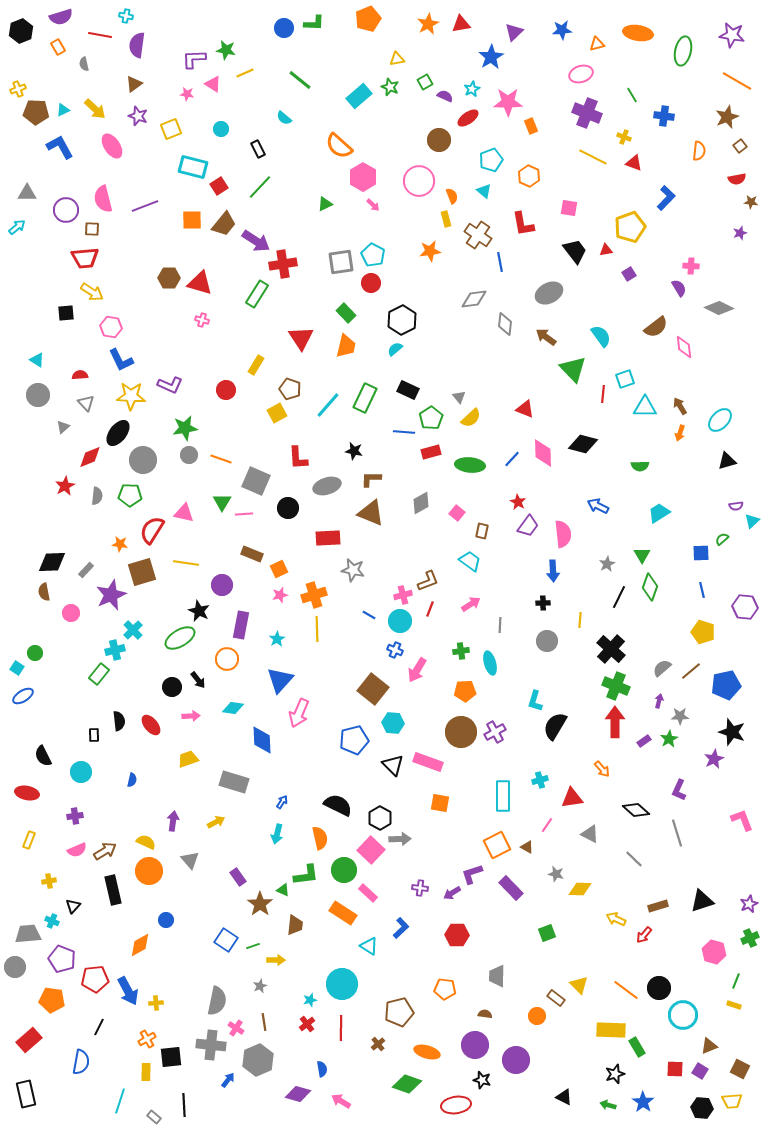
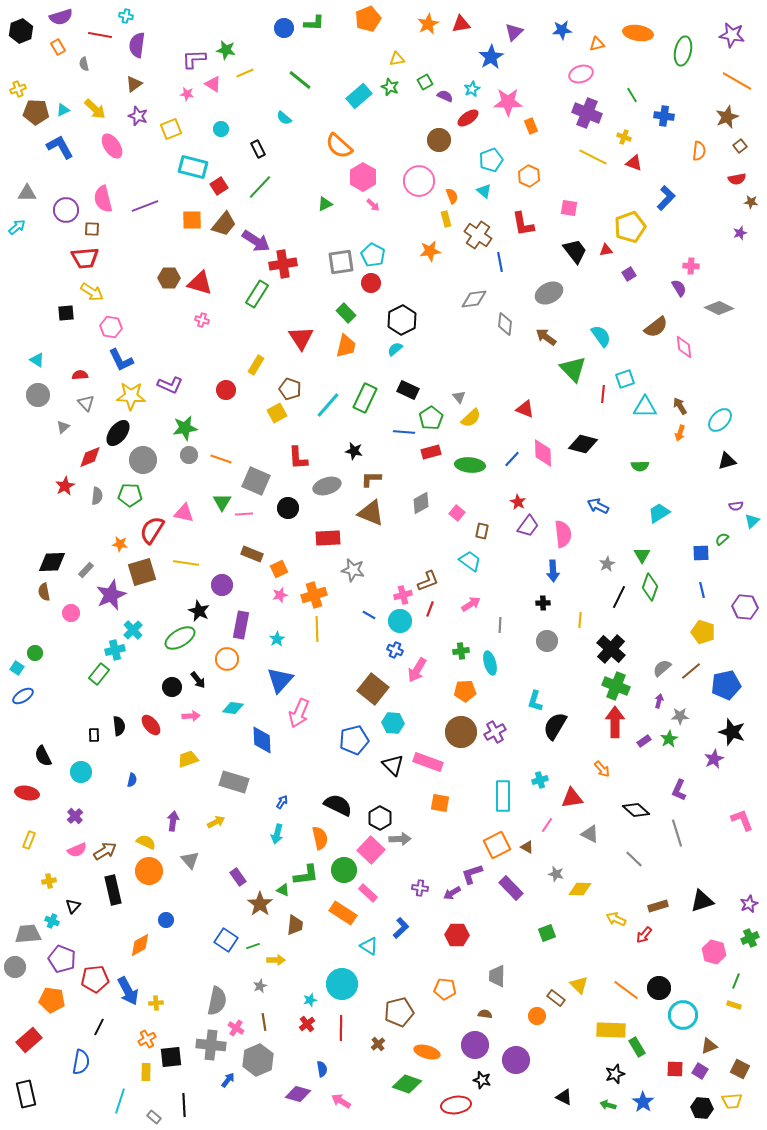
black semicircle at (119, 721): moved 5 px down
purple cross at (75, 816): rotated 35 degrees counterclockwise
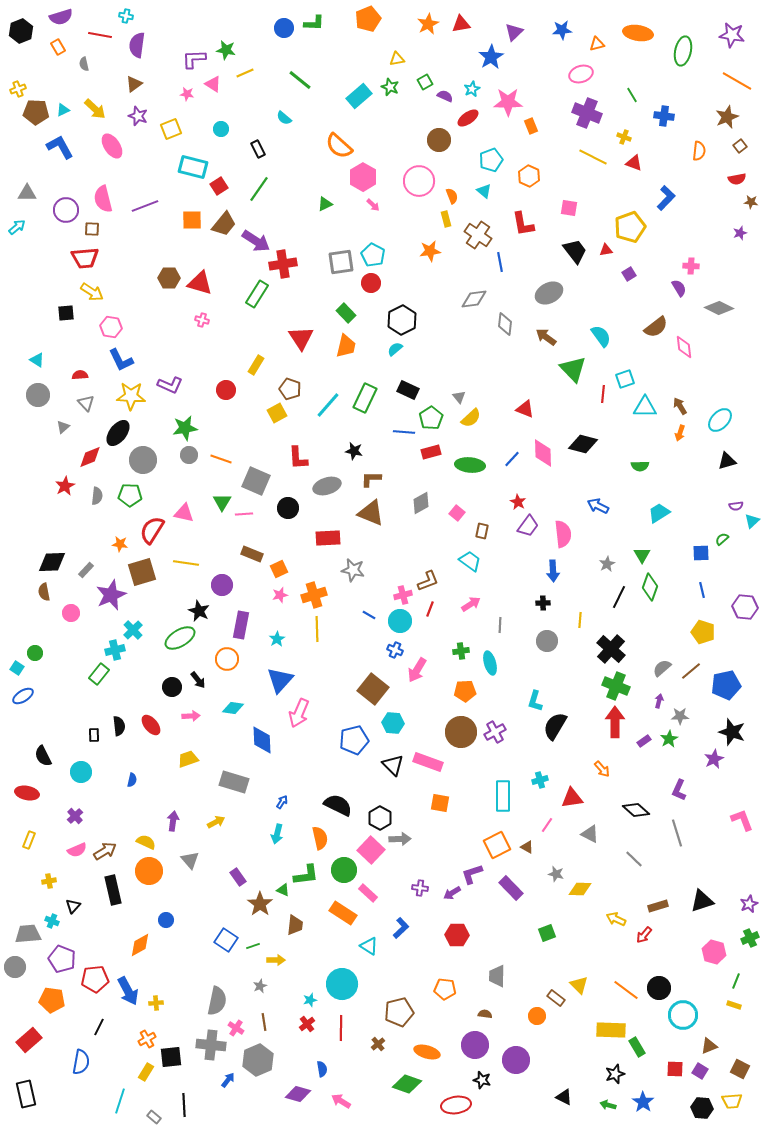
green line at (260, 187): moved 1 px left, 2 px down; rotated 8 degrees counterclockwise
yellow rectangle at (146, 1072): rotated 30 degrees clockwise
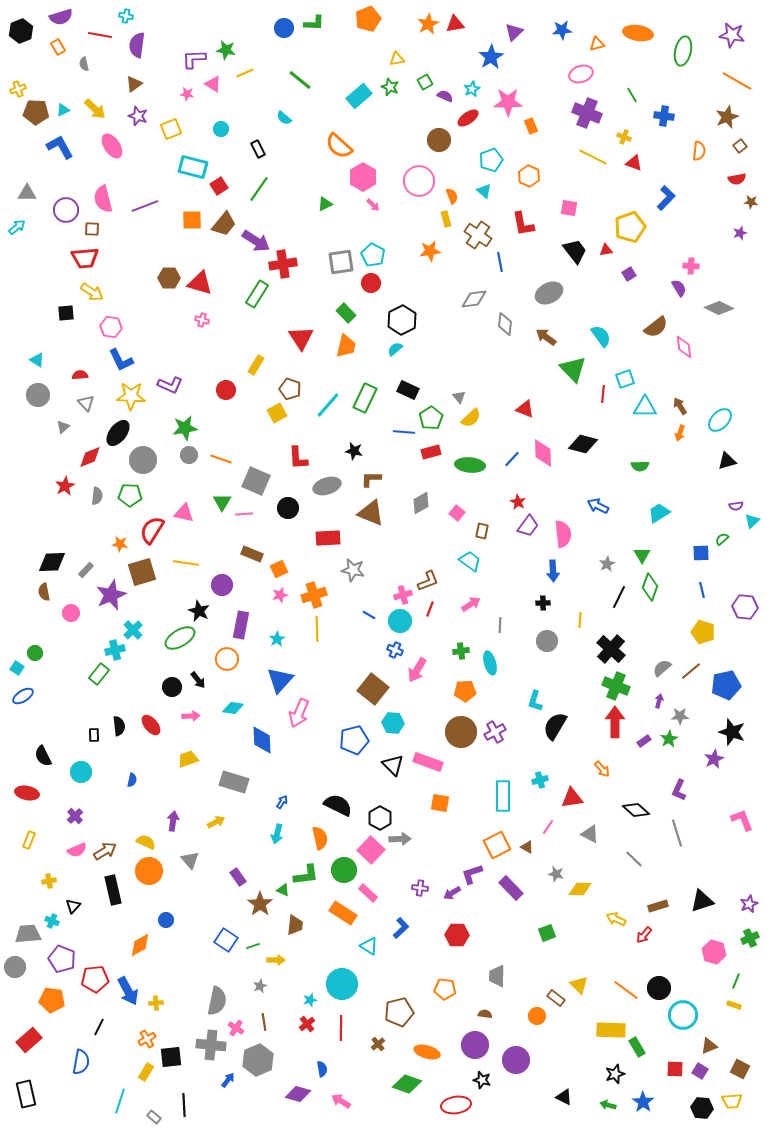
red triangle at (461, 24): moved 6 px left
pink line at (547, 825): moved 1 px right, 2 px down
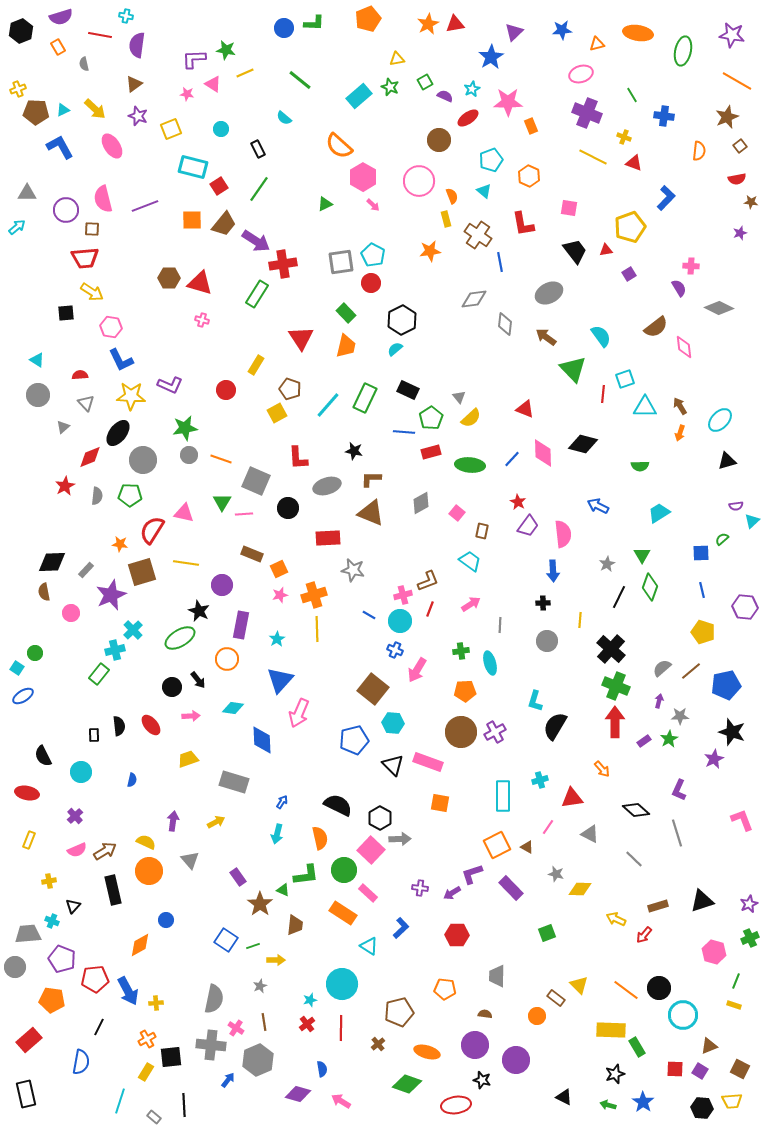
gray semicircle at (217, 1001): moved 3 px left, 2 px up
